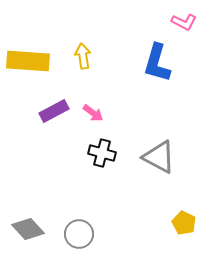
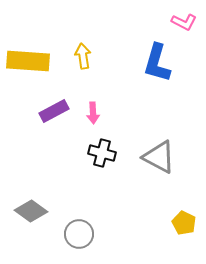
pink arrow: rotated 50 degrees clockwise
gray diamond: moved 3 px right, 18 px up; rotated 12 degrees counterclockwise
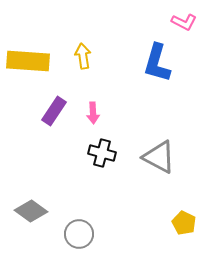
purple rectangle: rotated 28 degrees counterclockwise
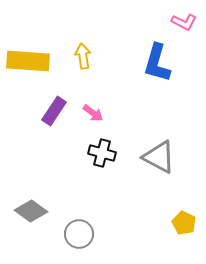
pink arrow: rotated 50 degrees counterclockwise
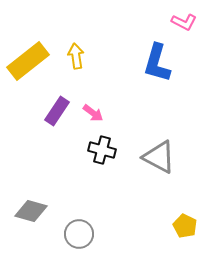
yellow arrow: moved 7 px left
yellow rectangle: rotated 42 degrees counterclockwise
purple rectangle: moved 3 px right
black cross: moved 3 px up
gray diamond: rotated 20 degrees counterclockwise
yellow pentagon: moved 1 px right, 3 px down
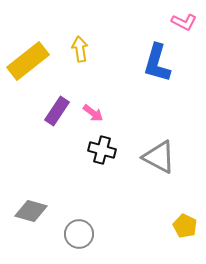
yellow arrow: moved 4 px right, 7 px up
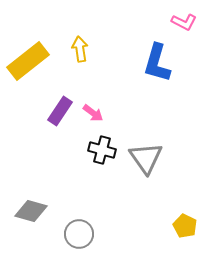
purple rectangle: moved 3 px right
gray triangle: moved 13 px left, 1 px down; rotated 27 degrees clockwise
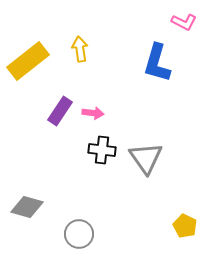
pink arrow: rotated 30 degrees counterclockwise
black cross: rotated 8 degrees counterclockwise
gray diamond: moved 4 px left, 4 px up
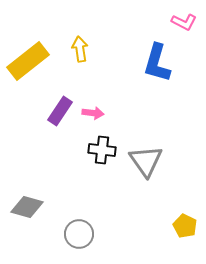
gray triangle: moved 3 px down
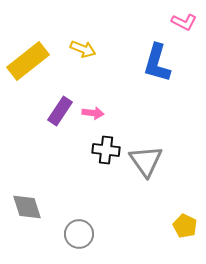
yellow arrow: moved 3 px right; rotated 120 degrees clockwise
black cross: moved 4 px right
gray diamond: rotated 56 degrees clockwise
